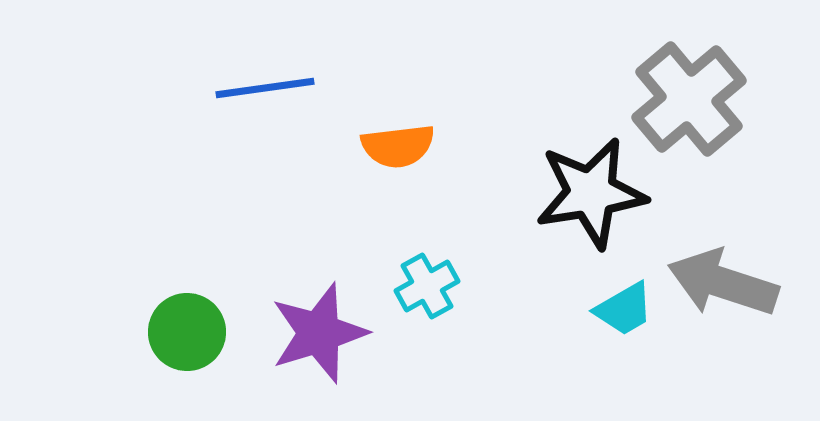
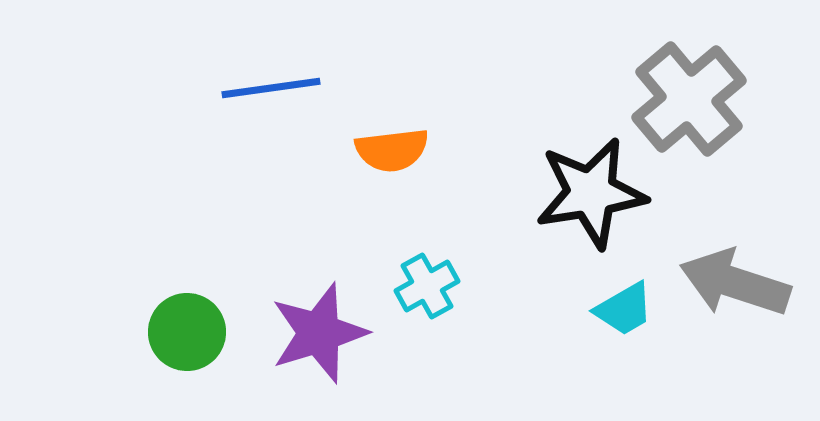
blue line: moved 6 px right
orange semicircle: moved 6 px left, 4 px down
gray arrow: moved 12 px right
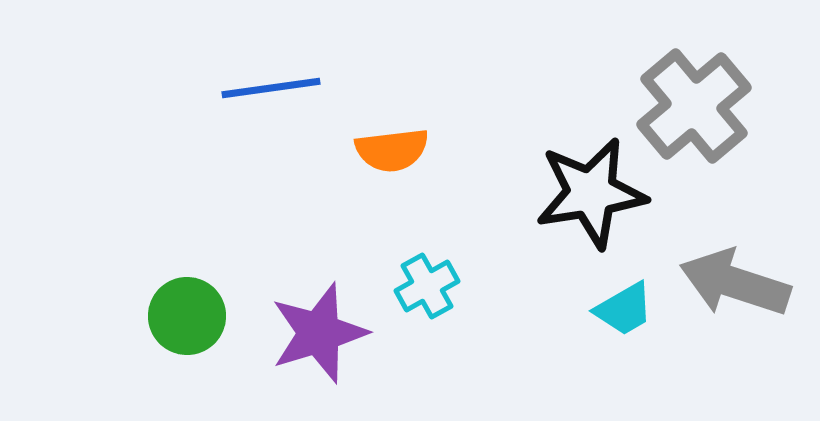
gray cross: moved 5 px right, 7 px down
green circle: moved 16 px up
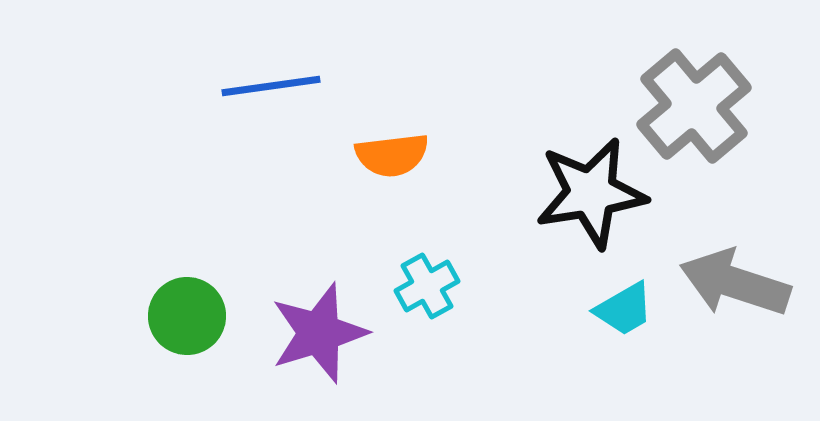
blue line: moved 2 px up
orange semicircle: moved 5 px down
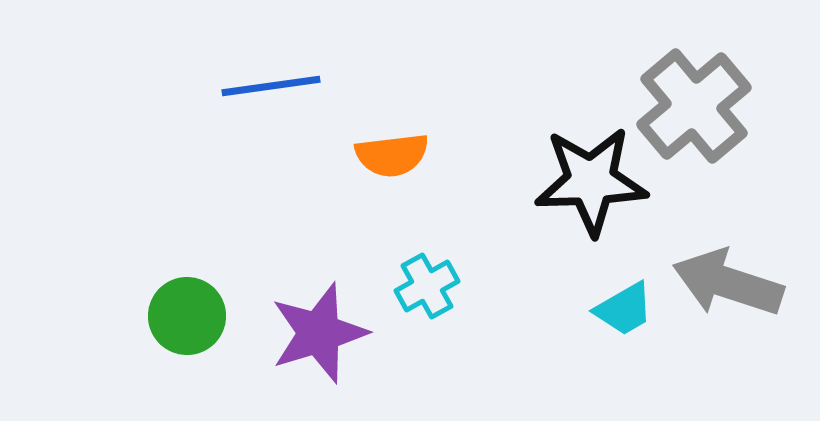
black star: moved 12 px up; rotated 7 degrees clockwise
gray arrow: moved 7 px left
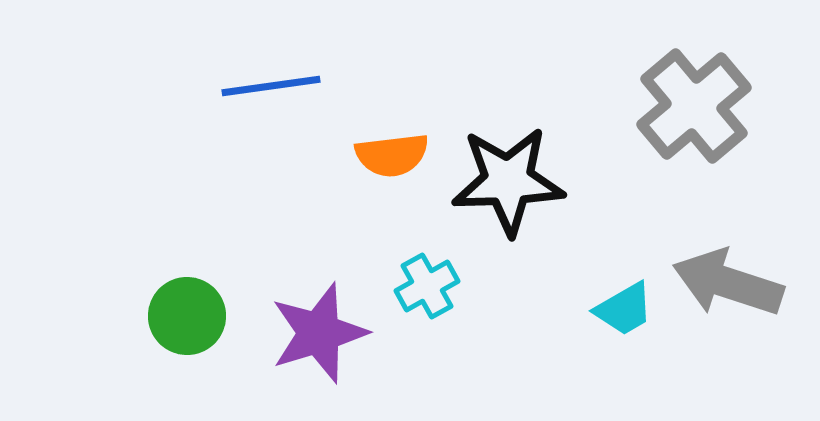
black star: moved 83 px left
